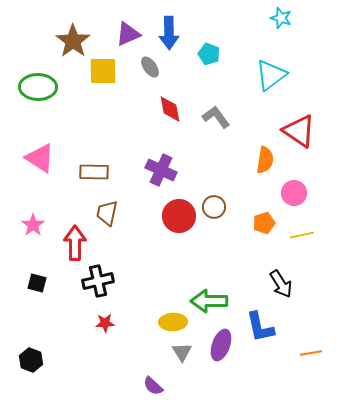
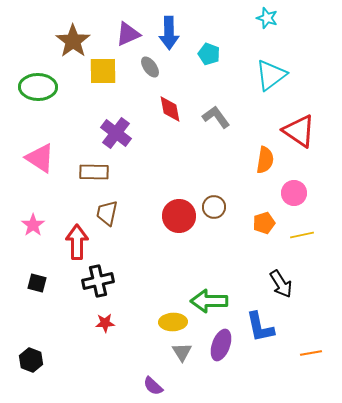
cyan star: moved 14 px left
purple cross: moved 45 px left, 37 px up; rotated 12 degrees clockwise
red arrow: moved 2 px right, 1 px up
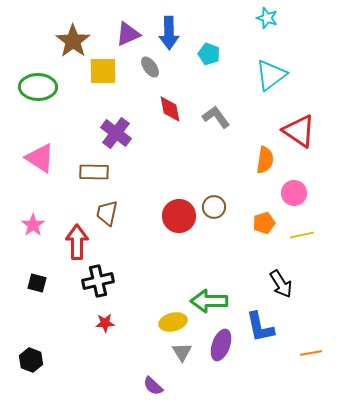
yellow ellipse: rotated 12 degrees counterclockwise
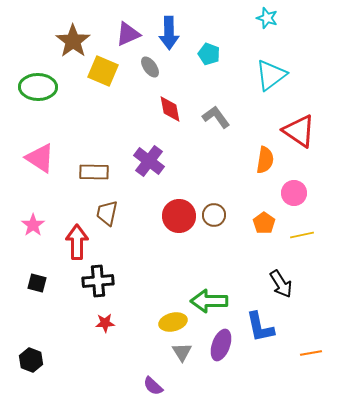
yellow square: rotated 24 degrees clockwise
purple cross: moved 33 px right, 28 px down
brown circle: moved 8 px down
orange pentagon: rotated 20 degrees counterclockwise
black cross: rotated 8 degrees clockwise
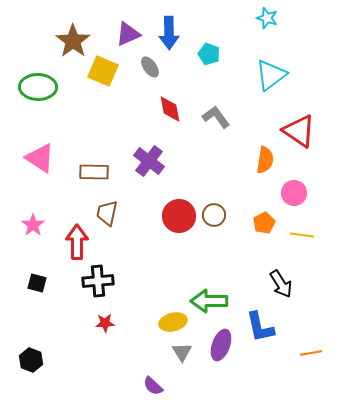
orange pentagon: rotated 10 degrees clockwise
yellow line: rotated 20 degrees clockwise
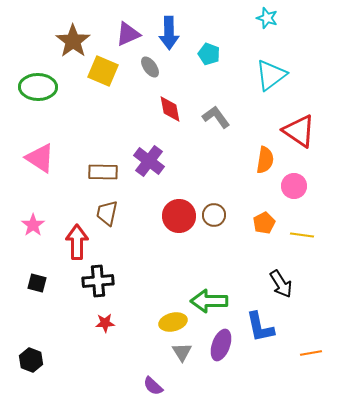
brown rectangle: moved 9 px right
pink circle: moved 7 px up
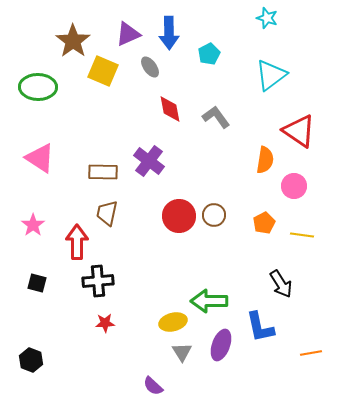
cyan pentagon: rotated 25 degrees clockwise
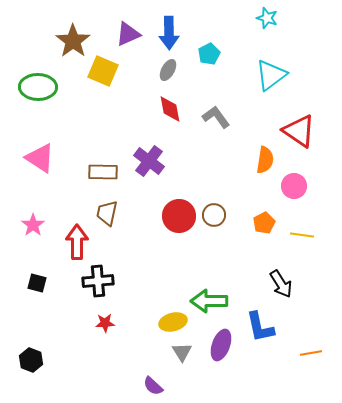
gray ellipse: moved 18 px right, 3 px down; rotated 65 degrees clockwise
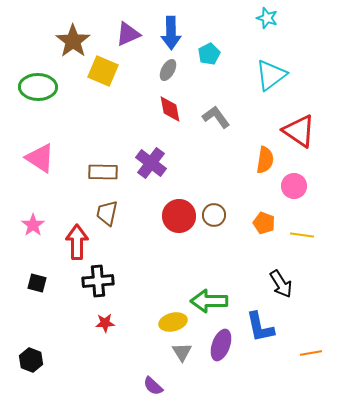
blue arrow: moved 2 px right
purple cross: moved 2 px right, 2 px down
orange pentagon: rotated 25 degrees counterclockwise
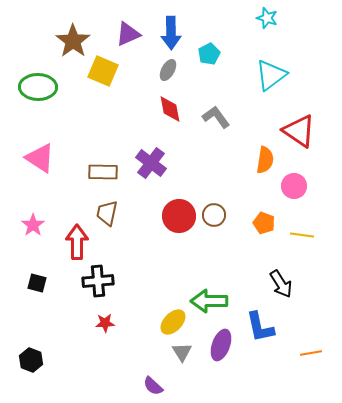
yellow ellipse: rotated 32 degrees counterclockwise
